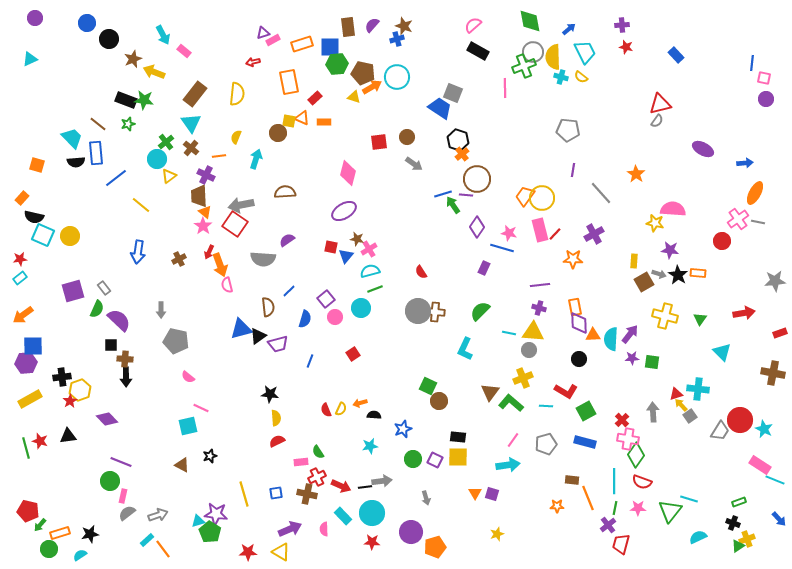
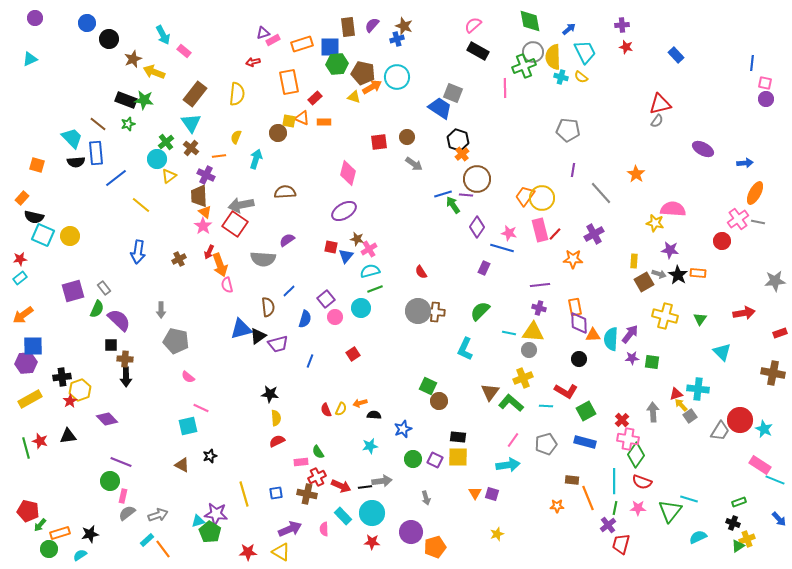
pink square at (764, 78): moved 1 px right, 5 px down
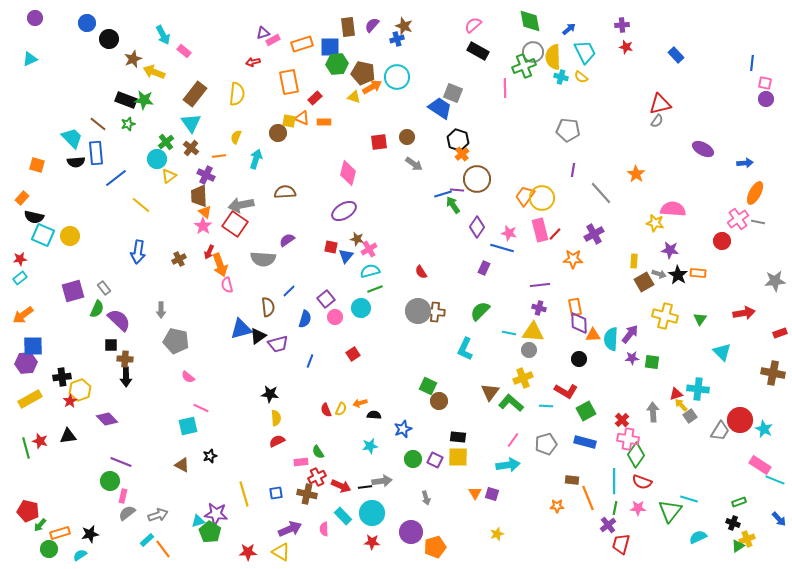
purple line at (466, 195): moved 9 px left, 5 px up
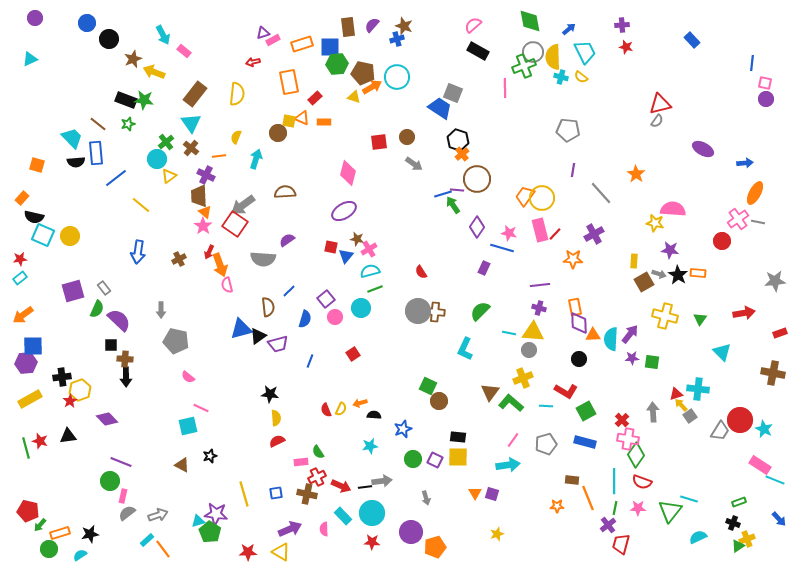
blue rectangle at (676, 55): moved 16 px right, 15 px up
gray arrow at (241, 205): moved 2 px right; rotated 25 degrees counterclockwise
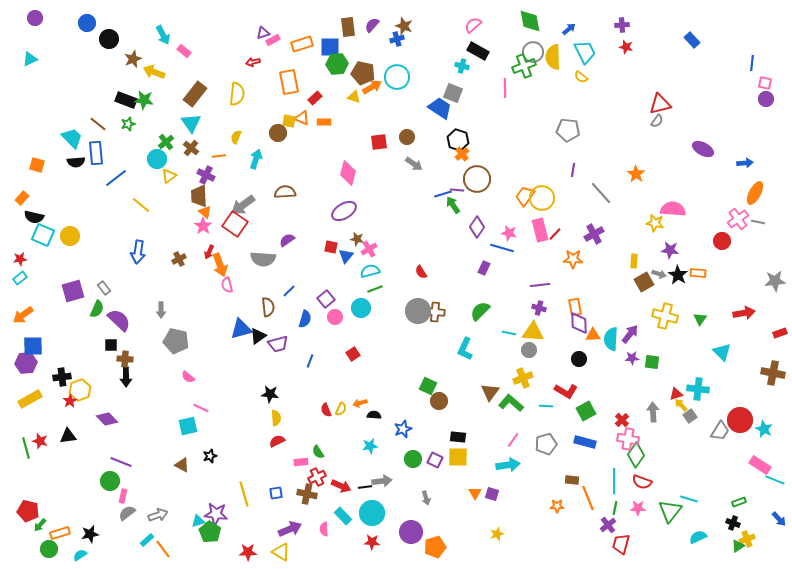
cyan cross at (561, 77): moved 99 px left, 11 px up
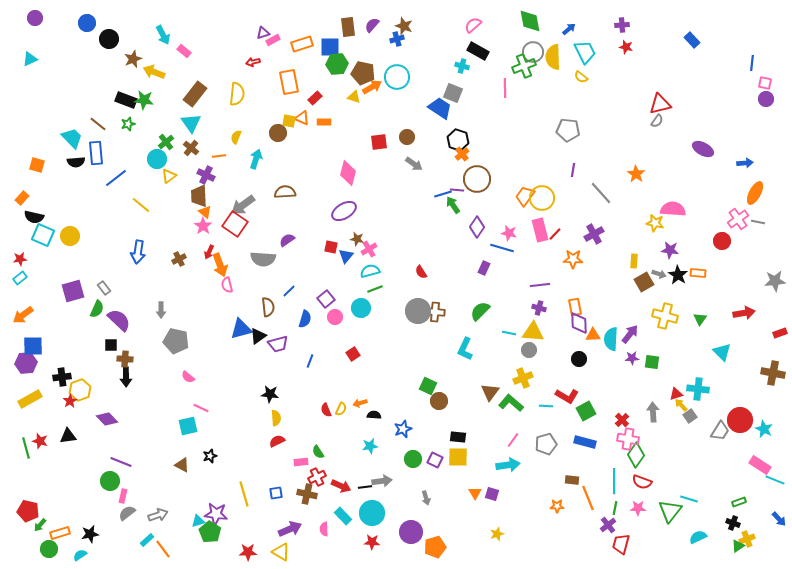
red L-shape at (566, 391): moved 1 px right, 5 px down
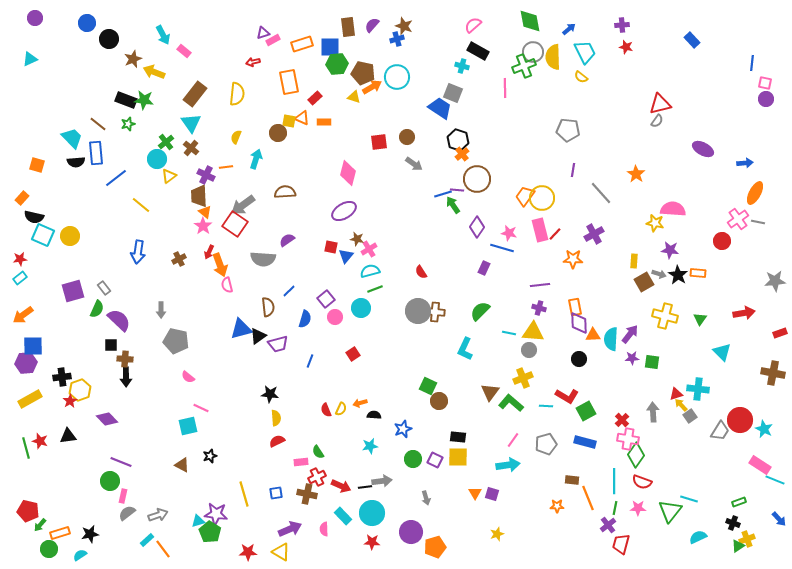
orange line at (219, 156): moved 7 px right, 11 px down
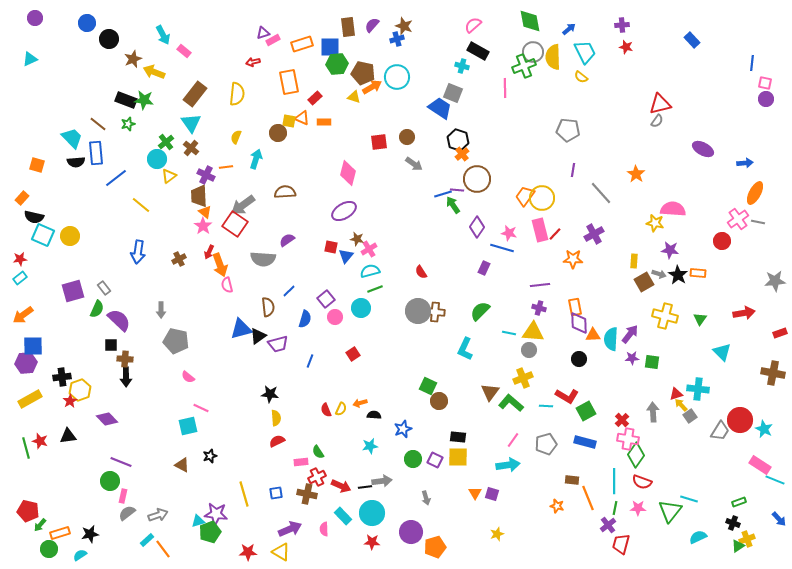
orange star at (557, 506): rotated 16 degrees clockwise
green pentagon at (210, 532): rotated 20 degrees clockwise
